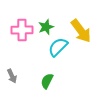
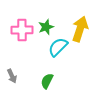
yellow arrow: moved 1 px left, 2 px up; rotated 125 degrees counterclockwise
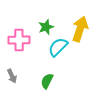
pink cross: moved 3 px left, 10 px down
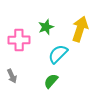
cyan semicircle: moved 7 px down
green semicircle: moved 4 px right; rotated 14 degrees clockwise
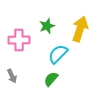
green star: moved 1 px right, 1 px up
green semicircle: moved 2 px up
